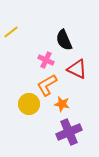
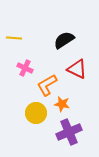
yellow line: moved 3 px right, 6 px down; rotated 42 degrees clockwise
black semicircle: rotated 80 degrees clockwise
pink cross: moved 21 px left, 8 px down
yellow circle: moved 7 px right, 9 px down
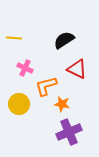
orange L-shape: moved 1 px left, 1 px down; rotated 15 degrees clockwise
yellow circle: moved 17 px left, 9 px up
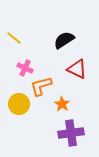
yellow line: rotated 35 degrees clockwise
orange L-shape: moved 5 px left
orange star: rotated 21 degrees clockwise
purple cross: moved 2 px right, 1 px down; rotated 15 degrees clockwise
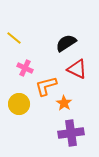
black semicircle: moved 2 px right, 3 px down
orange L-shape: moved 5 px right
orange star: moved 2 px right, 1 px up
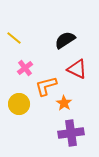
black semicircle: moved 1 px left, 3 px up
pink cross: rotated 28 degrees clockwise
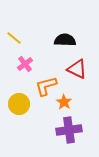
black semicircle: rotated 35 degrees clockwise
pink cross: moved 4 px up
orange star: moved 1 px up
purple cross: moved 2 px left, 3 px up
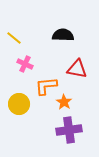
black semicircle: moved 2 px left, 5 px up
pink cross: rotated 28 degrees counterclockwise
red triangle: rotated 15 degrees counterclockwise
orange L-shape: rotated 10 degrees clockwise
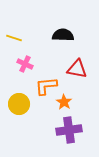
yellow line: rotated 21 degrees counterclockwise
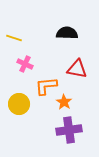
black semicircle: moved 4 px right, 2 px up
